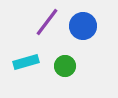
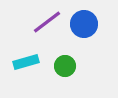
purple line: rotated 16 degrees clockwise
blue circle: moved 1 px right, 2 px up
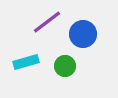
blue circle: moved 1 px left, 10 px down
